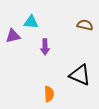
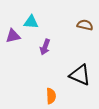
purple arrow: rotated 21 degrees clockwise
orange semicircle: moved 2 px right, 2 px down
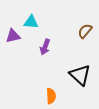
brown semicircle: moved 6 px down; rotated 63 degrees counterclockwise
black triangle: rotated 20 degrees clockwise
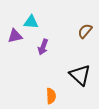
purple triangle: moved 2 px right
purple arrow: moved 2 px left
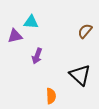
purple arrow: moved 6 px left, 9 px down
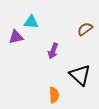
brown semicircle: moved 2 px up; rotated 14 degrees clockwise
purple triangle: moved 1 px right, 1 px down
purple arrow: moved 16 px right, 5 px up
orange semicircle: moved 3 px right, 1 px up
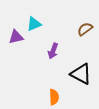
cyan triangle: moved 3 px right, 2 px down; rotated 28 degrees counterclockwise
black triangle: moved 1 px right, 1 px up; rotated 15 degrees counterclockwise
orange semicircle: moved 2 px down
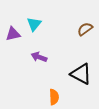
cyan triangle: rotated 28 degrees counterclockwise
purple triangle: moved 3 px left, 3 px up
purple arrow: moved 14 px left, 6 px down; rotated 91 degrees clockwise
